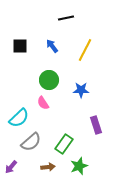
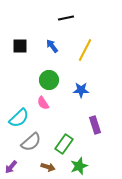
purple rectangle: moved 1 px left
brown arrow: rotated 24 degrees clockwise
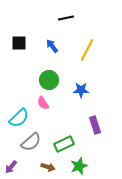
black square: moved 1 px left, 3 px up
yellow line: moved 2 px right
green rectangle: rotated 30 degrees clockwise
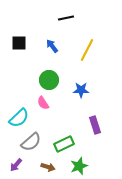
purple arrow: moved 5 px right, 2 px up
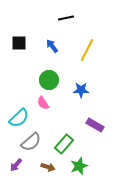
purple rectangle: rotated 42 degrees counterclockwise
green rectangle: rotated 24 degrees counterclockwise
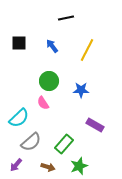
green circle: moved 1 px down
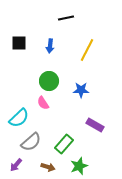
blue arrow: moved 2 px left; rotated 136 degrees counterclockwise
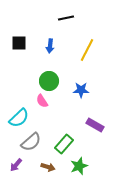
pink semicircle: moved 1 px left, 2 px up
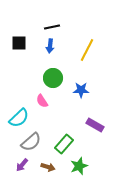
black line: moved 14 px left, 9 px down
green circle: moved 4 px right, 3 px up
purple arrow: moved 6 px right
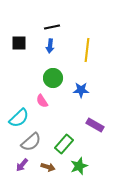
yellow line: rotated 20 degrees counterclockwise
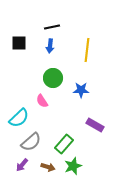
green star: moved 6 px left
